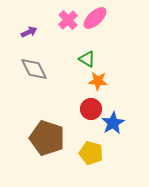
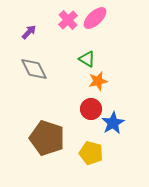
purple arrow: rotated 21 degrees counterclockwise
orange star: rotated 18 degrees counterclockwise
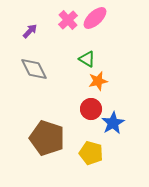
purple arrow: moved 1 px right, 1 px up
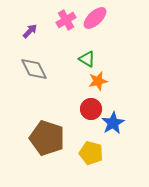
pink cross: moved 2 px left; rotated 12 degrees clockwise
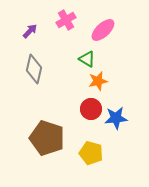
pink ellipse: moved 8 px right, 12 px down
gray diamond: rotated 40 degrees clockwise
blue star: moved 3 px right, 5 px up; rotated 25 degrees clockwise
